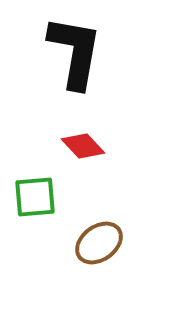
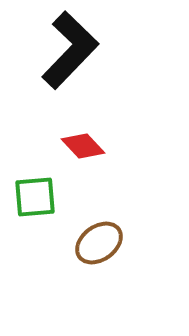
black L-shape: moved 5 px left, 2 px up; rotated 34 degrees clockwise
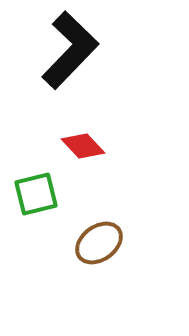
green square: moved 1 px right, 3 px up; rotated 9 degrees counterclockwise
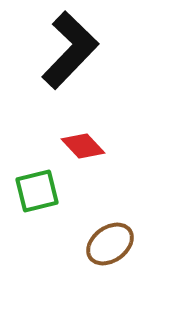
green square: moved 1 px right, 3 px up
brown ellipse: moved 11 px right, 1 px down
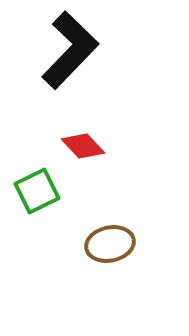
green square: rotated 12 degrees counterclockwise
brown ellipse: rotated 24 degrees clockwise
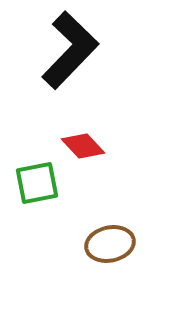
green square: moved 8 px up; rotated 15 degrees clockwise
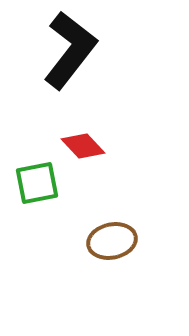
black L-shape: rotated 6 degrees counterclockwise
brown ellipse: moved 2 px right, 3 px up
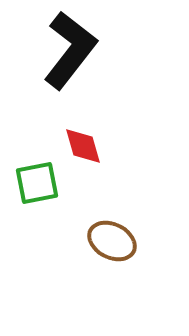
red diamond: rotated 27 degrees clockwise
brown ellipse: rotated 39 degrees clockwise
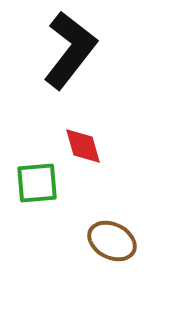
green square: rotated 6 degrees clockwise
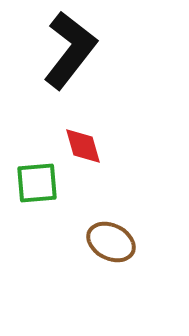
brown ellipse: moved 1 px left, 1 px down
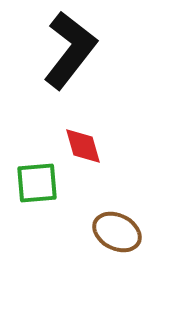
brown ellipse: moved 6 px right, 10 px up
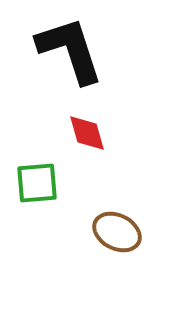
black L-shape: rotated 56 degrees counterclockwise
red diamond: moved 4 px right, 13 px up
